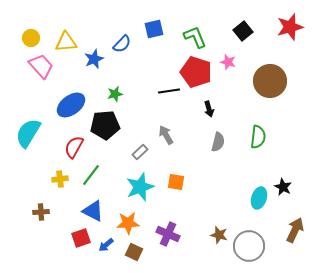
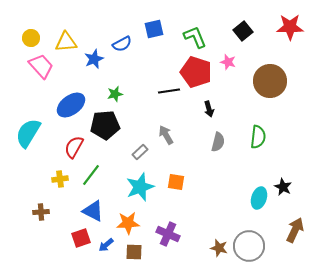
red star: rotated 16 degrees clockwise
blue semicircle: rotated 18 degrees clockwise
brown star: moved 13 px down
brown square: rotated 24 degrees counterclockwise
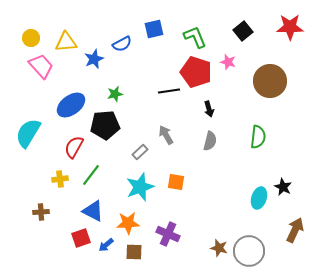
gray semicircle: moved 8 px left, 1 px up
gray circle: moved 5 px down
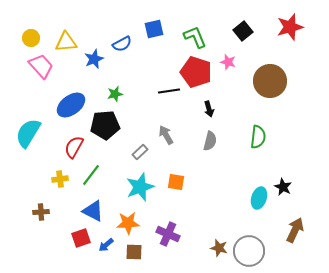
red star: rotated 16 degrees counterclockwise
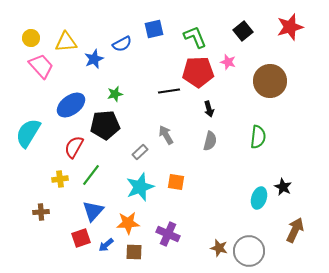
red pentagon: moved 2 px right; rotated 20 degrees counterclockwise
blue triangle: rotated 45 degrees clockwise
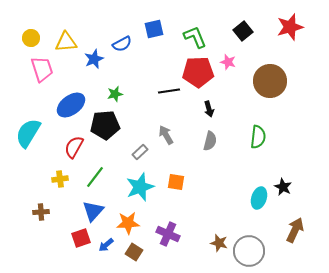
pink trapezoid: moved 1 px right, 3 px down; rotated 24 degrees clockwise
green line: moved 4 px right, 2 px down
brown star: moved 5 px up
brown square: rotated 30 degrees clockwise
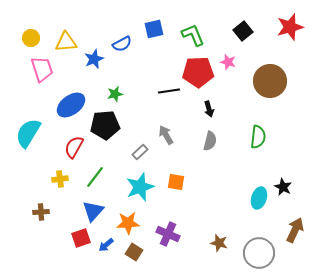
green L-shape: moved 2 px left, 2 px up
gray circle: moved 10 px right, 2 px down
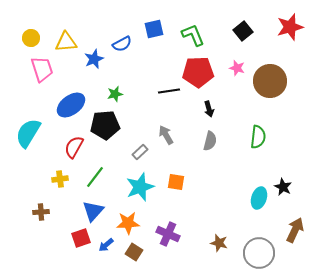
pink star: moved 9 px right, 6 px down
